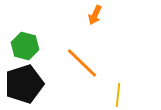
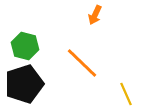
yellow line: moved 8 px right, 1 px up; rotated 30 degrees counterclockwise
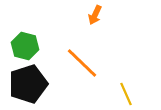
black pentagon: moved 4 px right
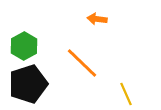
orange arrow: moved 2 px right, 4 px down; rotated 72 degrees clockwise
green hexagon: moved 1 px left; rotated 16 degrees clockwise
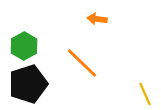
yellow line: moved 19 px right
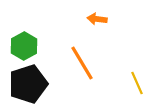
orange line: rotated 15 degrees clockwise
yellow line: moved 8 px left, 11 px up
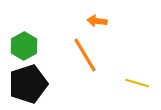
orange arrow: moved 2 px down
orange line: moved 3 px right, 8 px up
yellow line: rotated 50 degrees counterclockwise
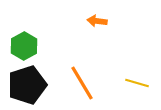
orange line: moved 3 px left, 28 px down
black pentagon: moved 1 px left, 1 px down
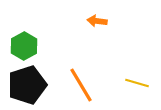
orange line: moved 1 px left, 2 px down
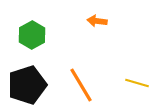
green hexagon: moved 8 px right, 11 px up
